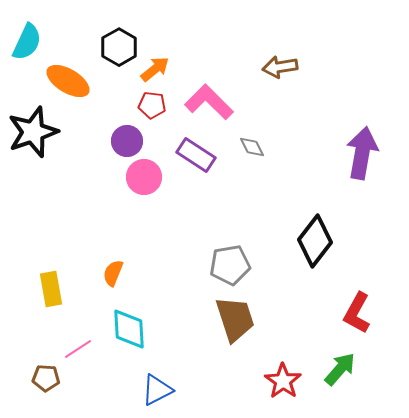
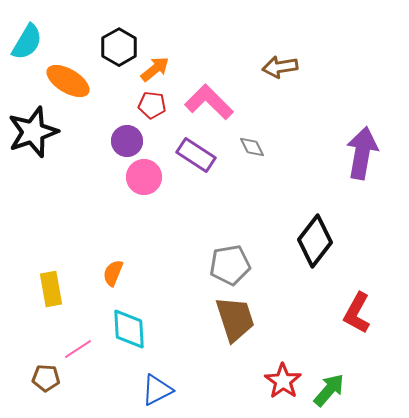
cyan semicircle: rotated 6 degrees clockwise
green arrow: moved 11 px left, 21 px down
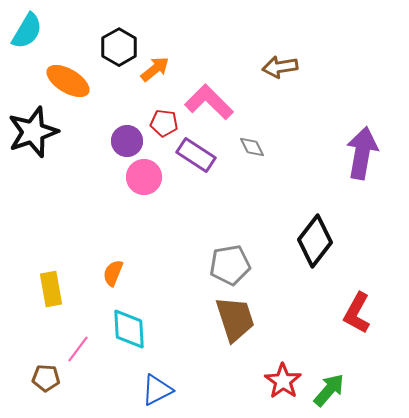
cyan semicircle: moved 11 px up
red pentagon: moved 12 px right, 18 px down
pink line: rotated 20 degrees counterclockwise
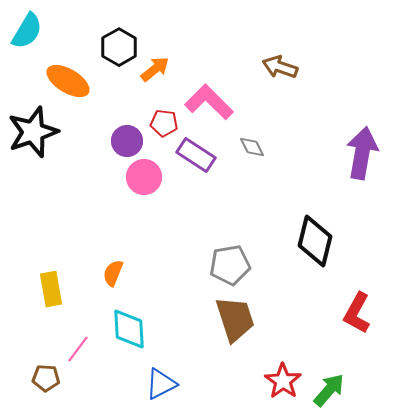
brown arrow: rotated 28 degrees clockwise
black diamond: rotated 24 degrees counterclockwise
blue triangle: moved 4 px right, 6 px up
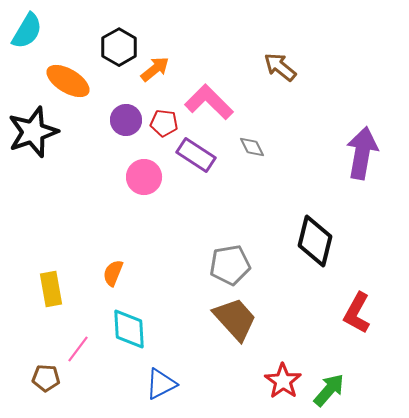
brown arrow: rotated 20 degrees clockwise
purple circle: moved 1 px left, 21 px up
brown trapezoid: rotated 24 degrees counterclockwise
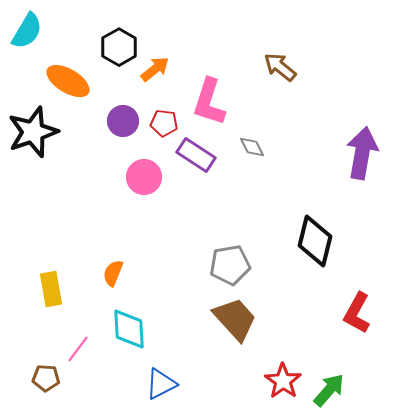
pink L-shape: rotated 117 degrees counterclockwise
purple circle: moved 3 px left, 1 px down
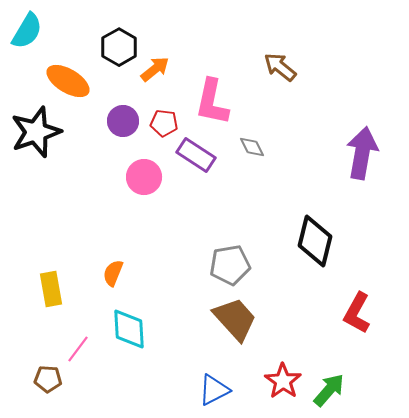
pink L-shape: moved 3 px right; rotated 6 degrees counterclockwise
black star: moved 3 px right
brown pentagon: moved 2 px right, 1 px down
blue triangle: moved 53 px right, 6 px down
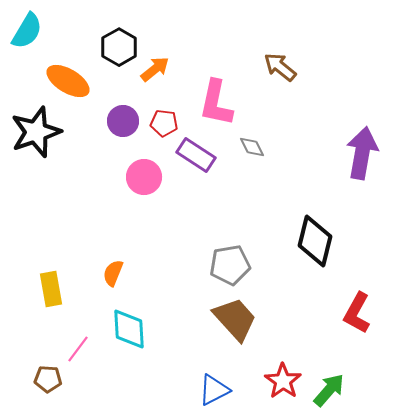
pink L-shape: moved 4 px right, 1 px down
